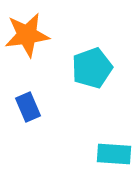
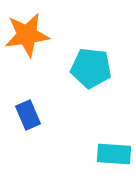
cyan pentagon: moved 1 px left; rotated 27 degrees clockwise
blue rectangle: moved 8 px down
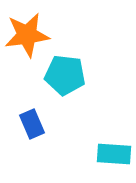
cyan pentagon: moved 26 px left, 7 px down
blue rectangle: moved 4 px right, 9 px down
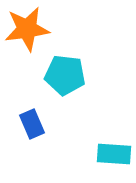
orange star: moved 6 px up
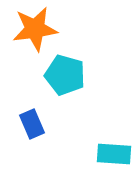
orange star: moved 8 px right
cyan pentagon: rotated 9 degrees clockwise
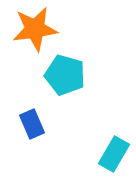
cyan rectangle: rotated 64 degrees counterclockwise
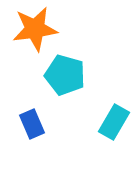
cyan rectangle: moved 32 px up
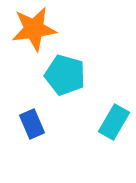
orange star: moved 1 px left
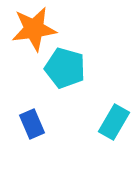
cyan pentagon: moved 7 px up
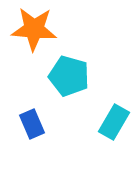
orange star: rotated 12 degrees clockwise
cyan pentagon: moved 4 px right, 8 px down
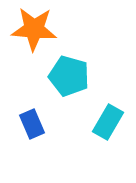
cyan rectangle: moved 6 px left
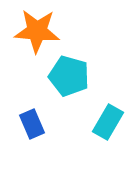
orange star: moved 3 px right, 2 px down
